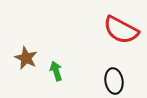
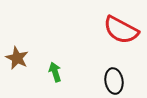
brown star: moved 9 px left
green arrow: moved 1 px left, 1 px down
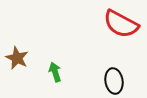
red semicircle: moved 6 px up
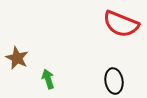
red semicircle: rotated 6 degrees counterclockwise
green arrow: moved 7 px left, 7 px down
